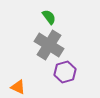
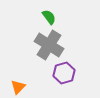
purple hexagon: moved 1 px left, 1 px down
orange triangle: rotated 49 degrees clockwise
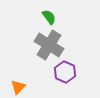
purple hexagon: moved 1 px right, 1 px up; rotated 20 degrees counterclockwise
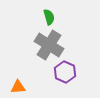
green semicircle: rotated 21 degrees clockwise
orange triangle: rotated 42 degrees clockwise
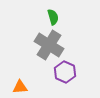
green semicircle: moved 4 px right
orange triangle: moved 2 px right
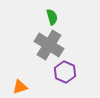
green semicircle: moved 1 px left
orange triangle: rotated 14 degrees counterclockwise
